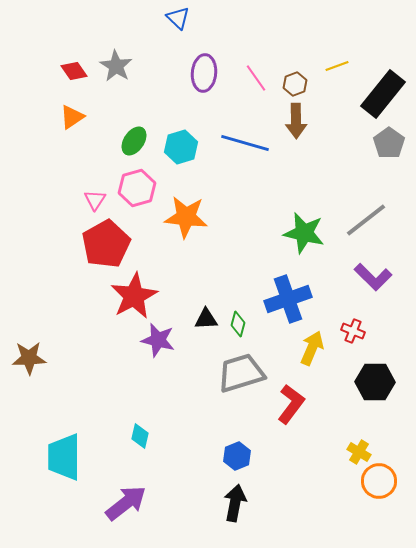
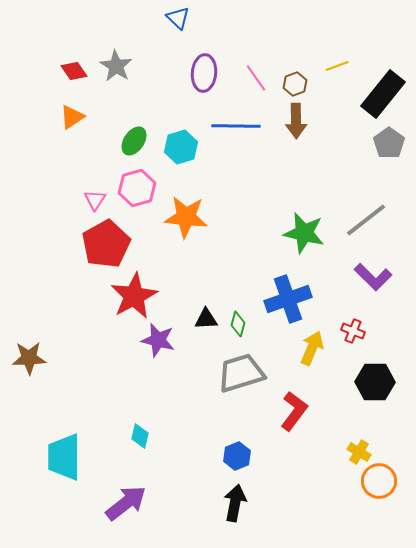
blue line: moved 9 px left, 17 px up; rotated 15 degrees counterclockwise
red L-shape: moved 3 px right, 7 px down
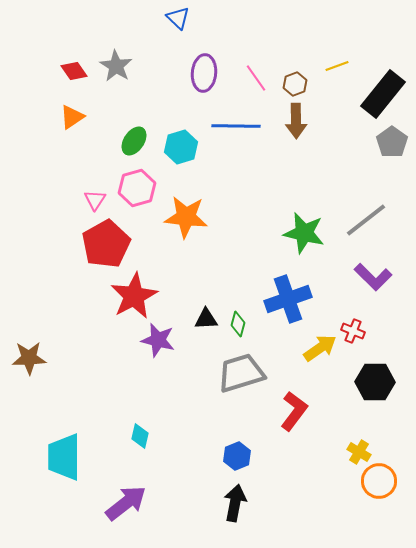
gray pentagon: moved 3 px right, 1 px up
yellow arrow: moved 8 px right; rotated 32 degrees clockwise
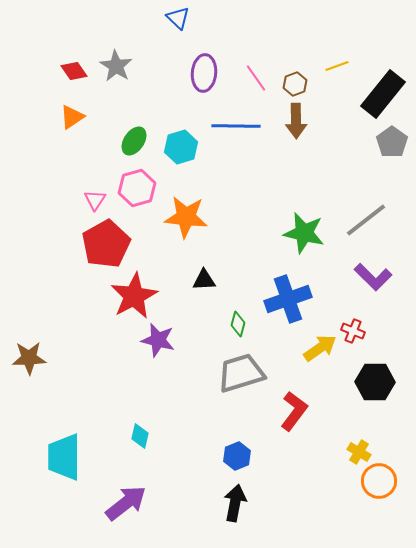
black triangle: moved 2 px left, 39 px up
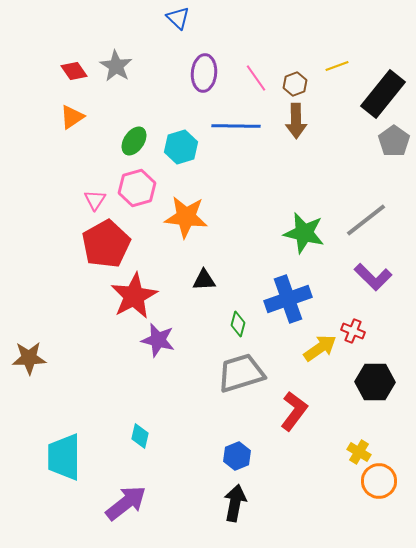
gray pentagon: moved 2 px right, 1 px up
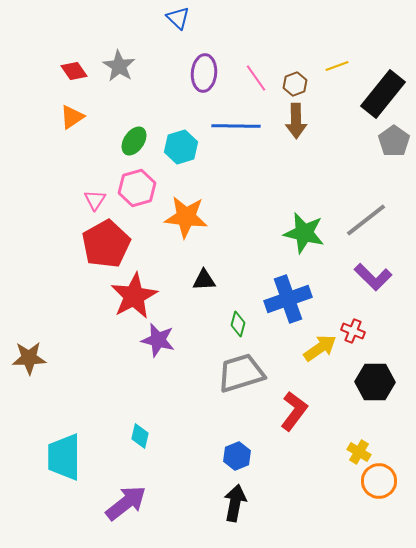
gray star: moved 3 px right
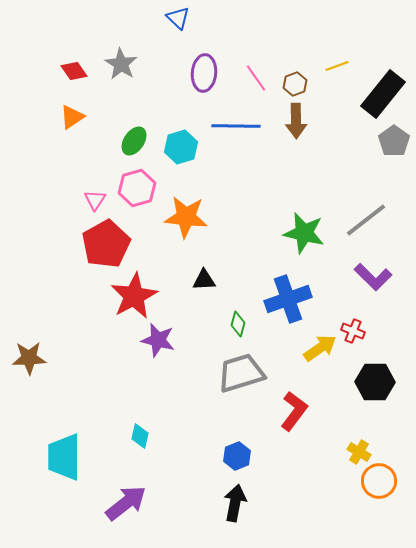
gray star: moved 2 px right, 2 px up
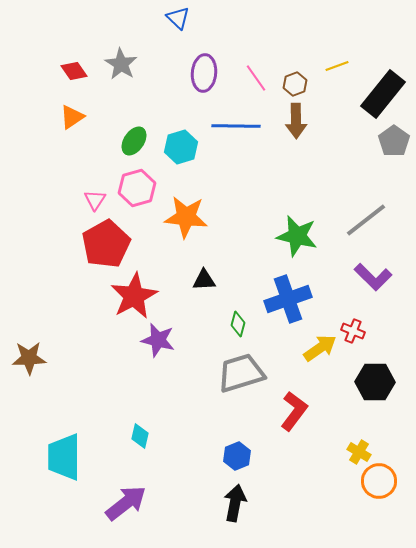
green star: moved 7 px left, 3 px down
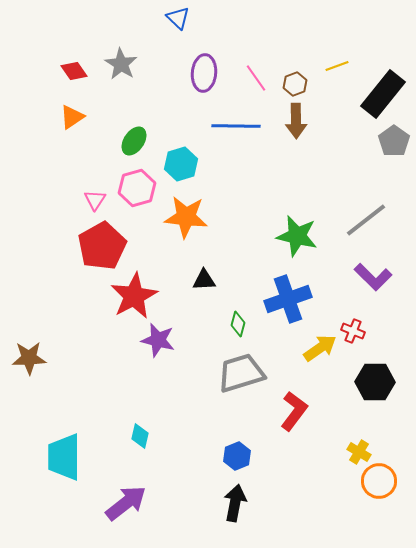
cyan hexagon: moved 17 px down
red pentagon: moved 4 px left, 2 px down
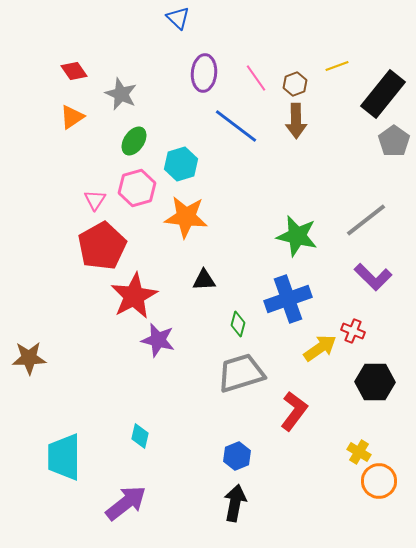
gray star: moved 30 px down; rotated 8 degrees counterclockwise
blue line: rotated 36 degrees clockwise
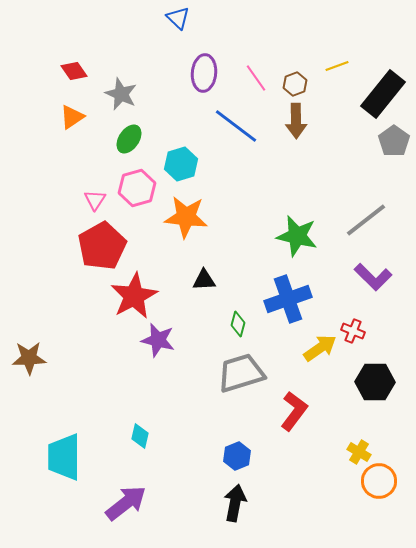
green ellipse: moved 5 px left, 2 px up
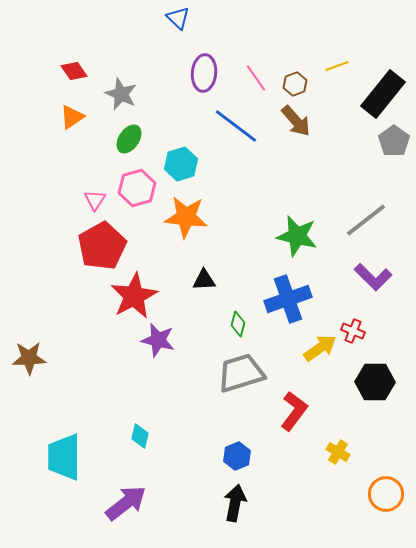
brown arrow: rotated 40 degrees counterclockwise
yellow cross: moved 21 px left
orange circle: moved 7 px right, 13 px down
